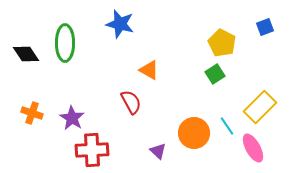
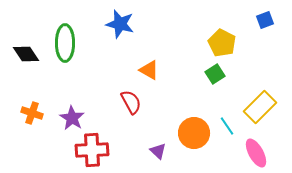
blue square: moved 7 px up
pink ellipse: moved 3 px right, 5 px down
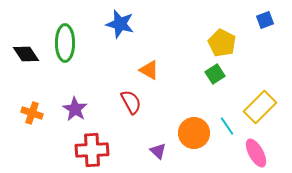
purple star: moved 3 px right, 9 px up
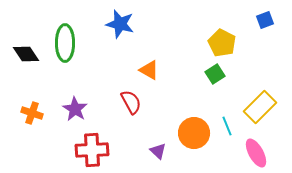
cyan line: rotated 12 degrees clockwise
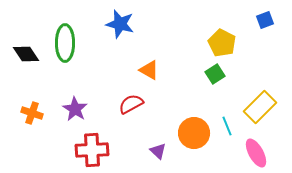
red semicircle: moved 2 px down; rotated 90 degrees counterclockwise
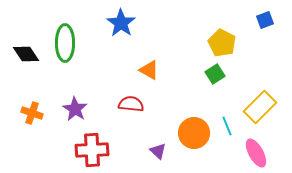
blue star: moved 1 px right, 1 px up; rotated 20 degrees clockwise
red semicircle: rotated 35 degrees clockwise
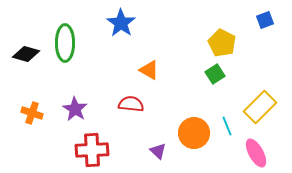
black diamond: rotated 40 degrees counterclockwise
